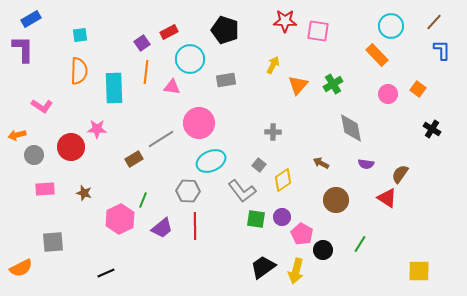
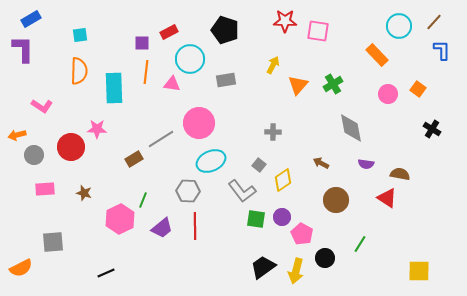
cyan circle at (391, 26): moved 8 px right
purple square at (142, 43): rotated 35 degrees clockwise
pink triangle at (172, 87): moved 3 px up
brown semicircle at (400, 174): rotated 66 degrees clockwise
black circle at (323, 250): moved 2 px right, 8 px down
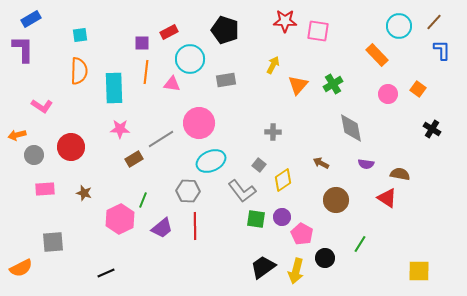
pink star at (97, 129): moved 23 px right
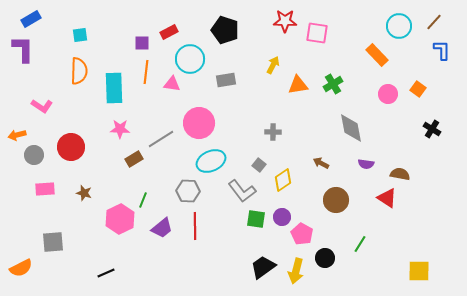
pink square at (318, 31): moved 1 px left, 2 px down
orange triangle at (298, 85): rotated 40 degrees clockwise
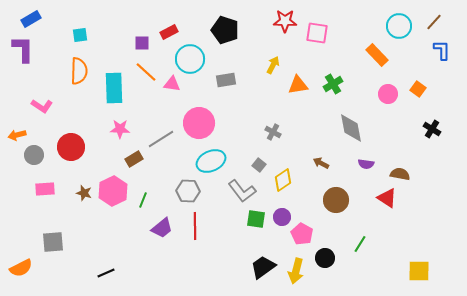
orange line at (146, 72): rotated 55 degrees counterclockwise
gray cross at (273, 132): rotated 28 degrees clockwise
pink hexagon at (120, 219): moved 7 px left, 28 px up
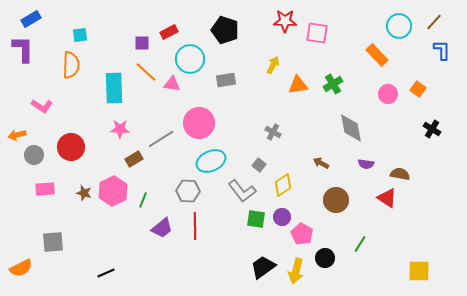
orange semicircle at (79, 71): moved 8 px left, 6 px up
yellow diamond at (283, 180): moved 5 px down
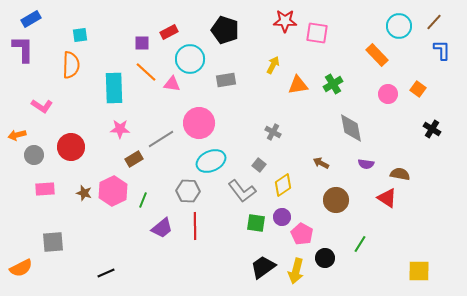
green square at (256, 219): moved 4 px down
